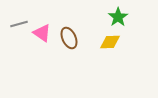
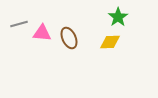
pink triangle: rotated 30 degrees counterclockwise
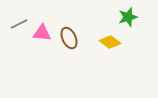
green star: moved 10 px right; rotated 18 degrees clockwise
gray line: rotated 12 degrees counterclockwise
yellow diamond: rotated 40 degrees clockwise
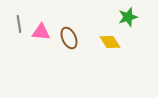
gray line: rotated 72 degrees counterclockwise
pink triangle: moved 1 px left, 1 px up
yellow diamond: rotated 20 degrees clockwise
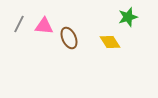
gray line: rotated 36 degrees clockwise
pink triangle: moved 3 px right, 6 px up
